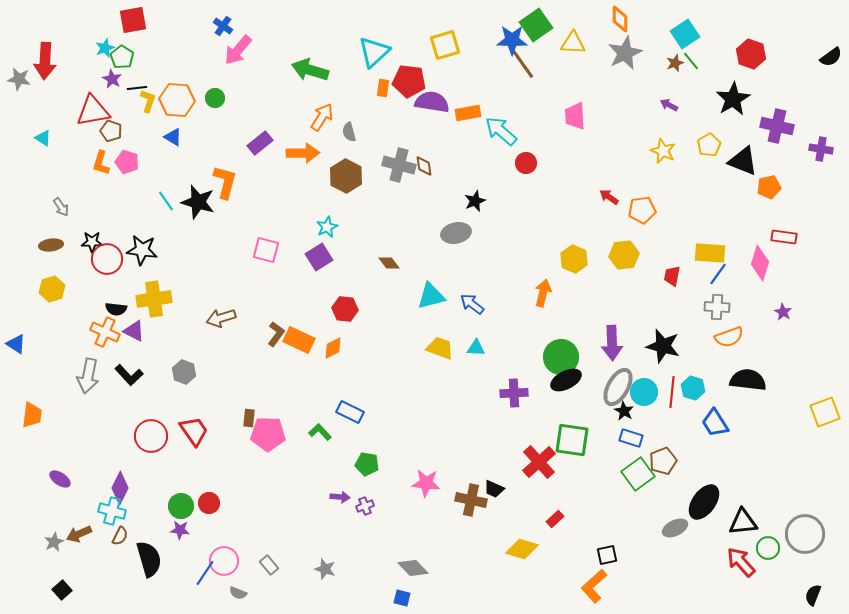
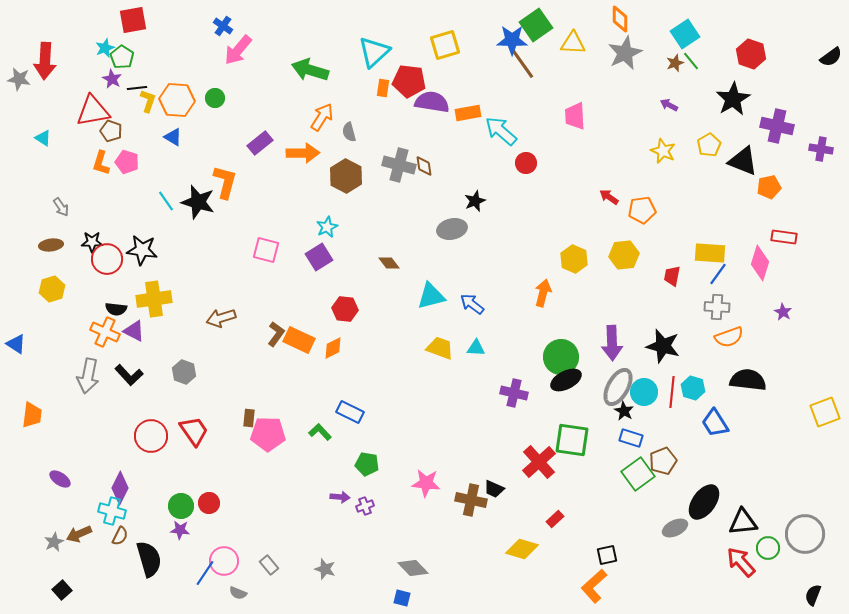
gray ellipse at (456, 233): moved 4 px left, 4 px up
purple cross at (514, 393): rotated 16 degrees clockwise
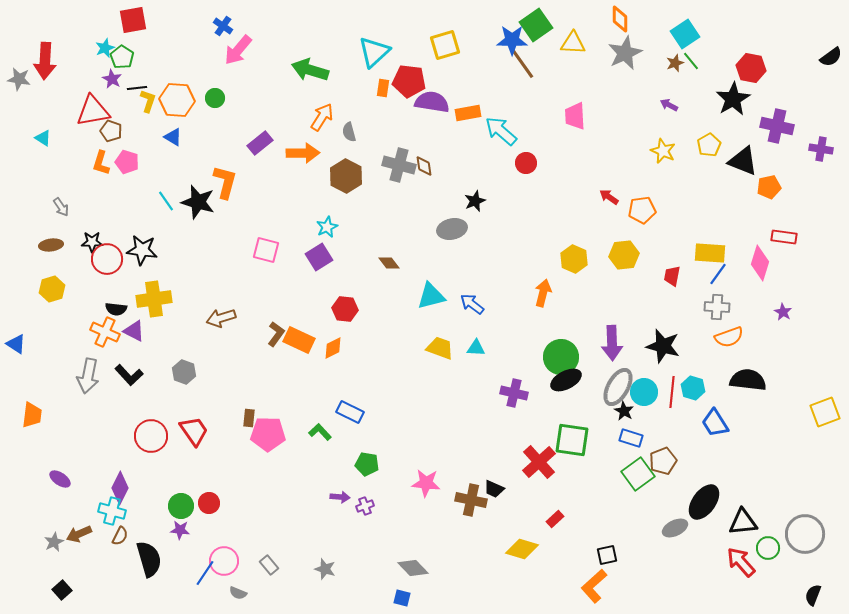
red hexagon at (751, 54): moved 14 px down; rotated 8 degrees counterclockwise
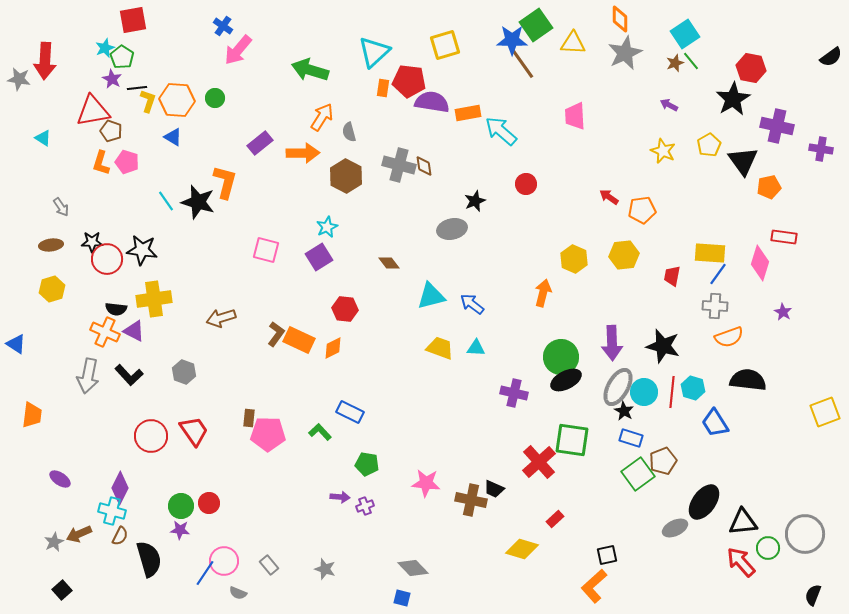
black triangle at (743, 161): rotated 32 degrees clockwise
red circle at (526, 163): moved 21 px down
gray cross at (717, 307): moved 2 px left, 1 px up
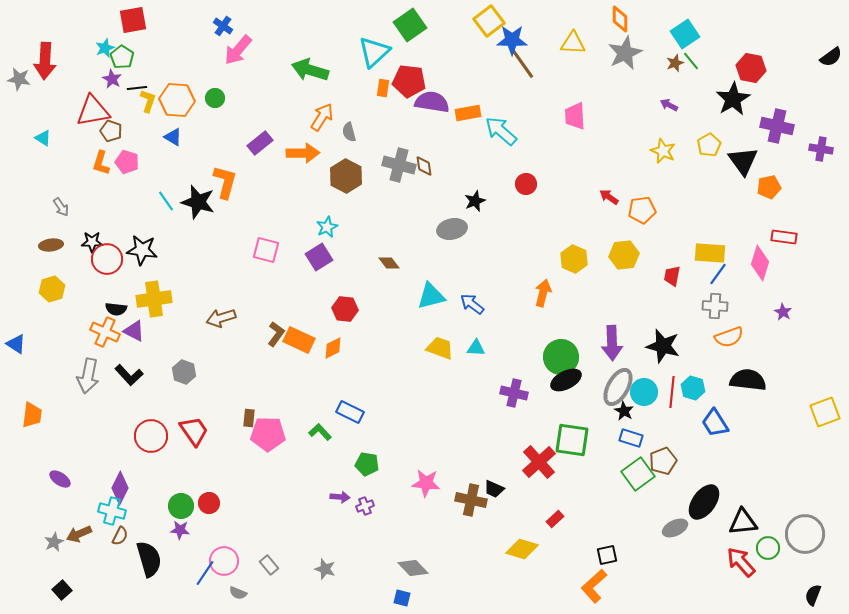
green square at (536, 25): moved 126 px left
yellow square at (445, 45): moved 44 px right, 24 px up; rotated 20 degrees counterclockwise
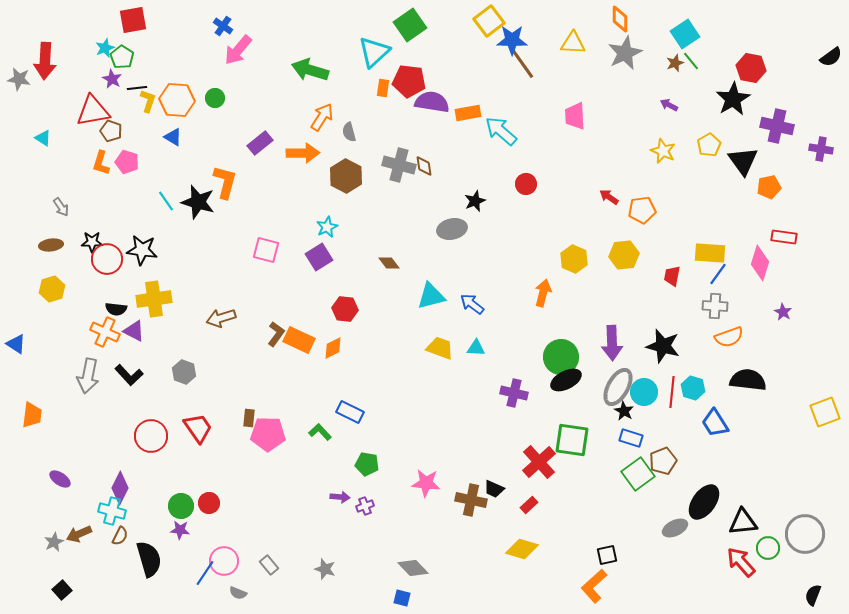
red trapezoid at (194, 431): moved 4 px right, 3 px up
red rectangle at (555, 519): moved 26 px left, 14 px up
